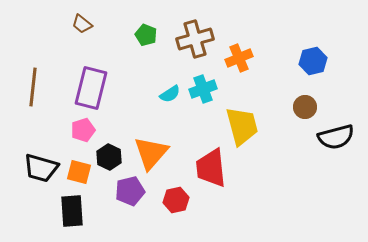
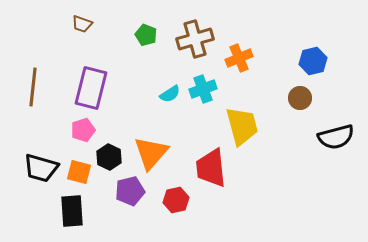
brown trapezoid: rotated 20 degrees counterclockwise
brown circle: moved 5 px left, 9 px up
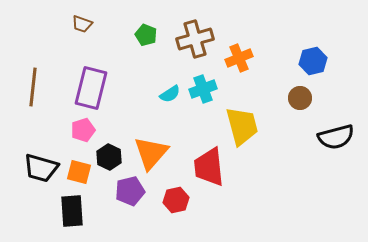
red trapezoid: moved 2 px left, 1 px up
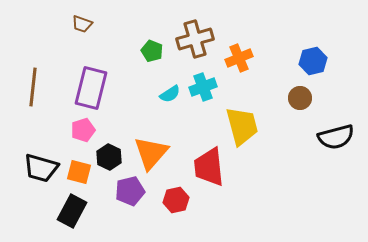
green pentagon: moved 6 px right, 16 px down
cyan cross: moved 2 px up
black rectangle: rotated 32 degrees clockwise
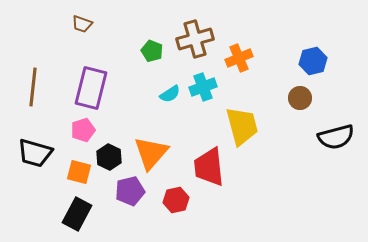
black trapezoid: moved 6 px left, 15 px up
black rectangle: moved 5 px right, 3 px down
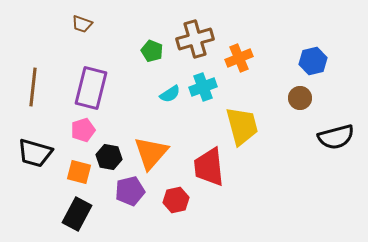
black hexagon: rotated 15 degrees counterclockwise
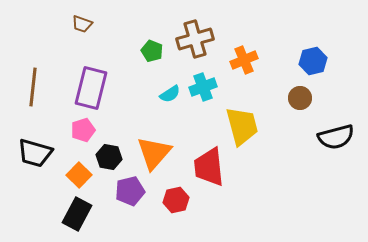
orange cross: moved 5 px right, 2 px down
orange triangle: moved 3 px right
orange square: moved 3 px down; rotated 30 degrees clockwise
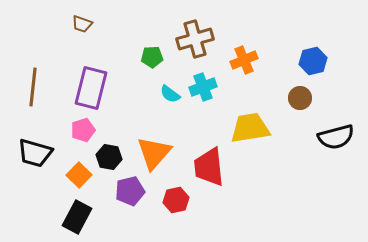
green pentagon: moved 6 px down; rotated 25 degrees counterclockwise
cyan semicircle: rotated 70 degrees clockwise
yellow trapezoid: moved 8 px right, 2 px down; rotated 84 degrees counterclockwise
black rectangle: moved 3 px down
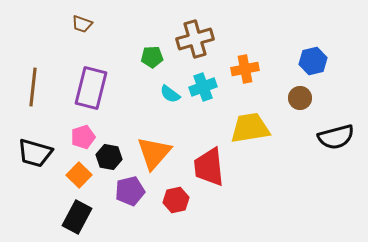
orange cross: moved 1 px right, 9 px down; rotated 12 degrees clockwise
pink pentagon: moved 7 px down
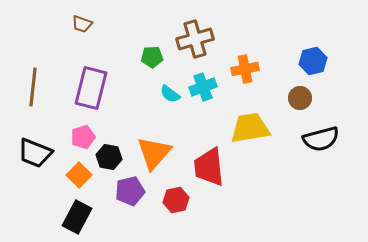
black semicircle: moved 15 px left, 2 px down
black trapezoid: rotated 6 degrees clockwise
